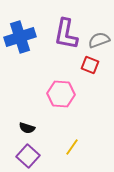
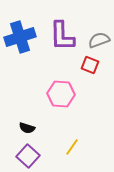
purple L-shape: moved 4 px left, 2 px down; rotated 12 degrees counterclockwise
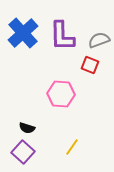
blue cross: moved 3 px right, 4 px up; rotated 24 degrees counterclockwise
purple square: moved 5 px left, 4 px up
